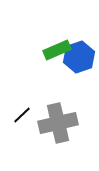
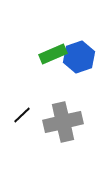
green rectangle: moved 4 px left, 4 px down
gray cross: moved 5 px right, 1 px up
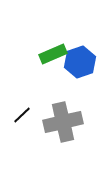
blue hexagon: moved 1 px right, 5 px down
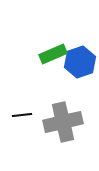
black line: rotated 36 degrees clockwise
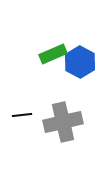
blue hexagon: rotated 12 degrees counterclockwise
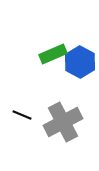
black line: rotated 30 degrees clockwise
gray cross: rotated 15 degrees counterclockwise
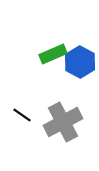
black line: rotated 12 degrees clockwise
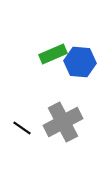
blue hexagon: rotated 24 degrees counterclockwise
black line: moved 13 px down
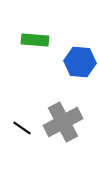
green rectangle: moved 18 px left, 14 px up; rotated 28 degrees clockwise
